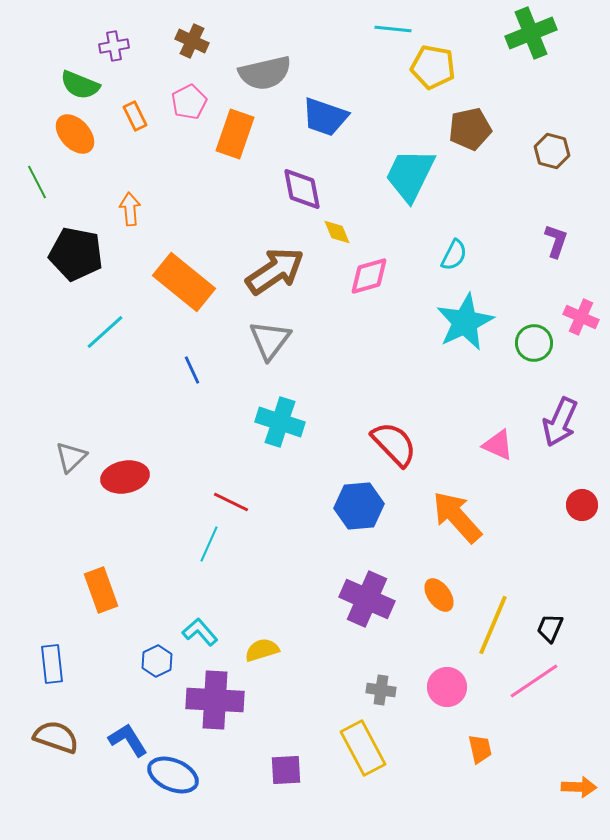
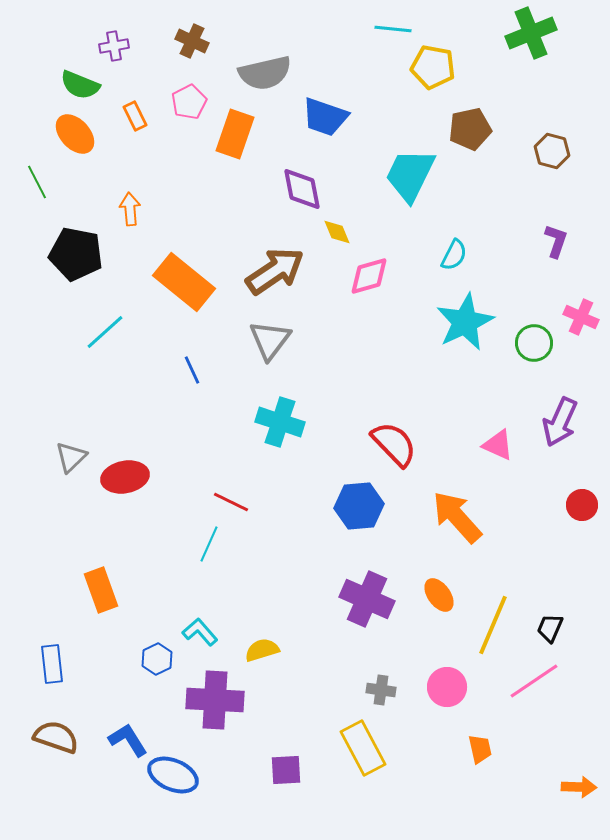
blue hexagon at (157, 661): moved 2 px up
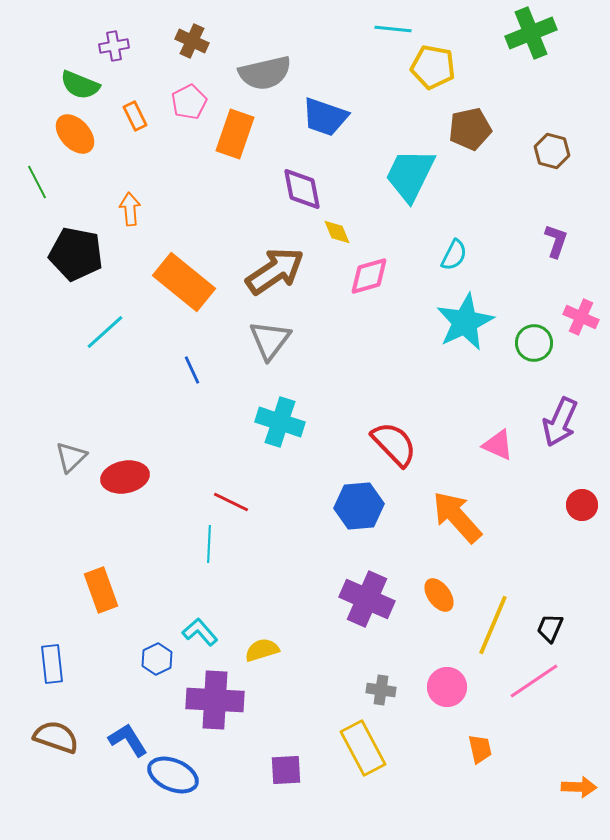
cyan line at (209, 544): rotated 21 degrees counterclockwise
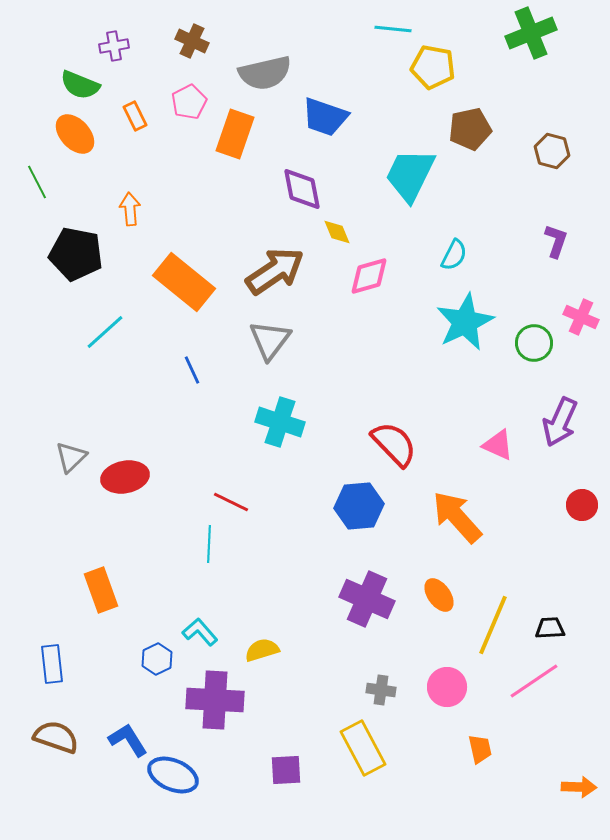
black trapezoid at (550, 628): rotated 64 degrees clockwise
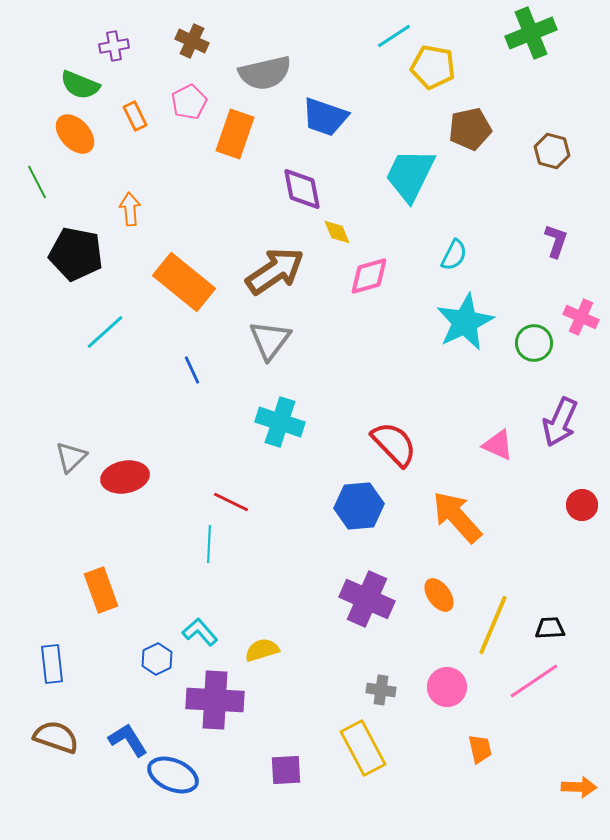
cyan line at (393, 29): moved 1 px right, 7 px down; rotated 39 degrees counterclockwise
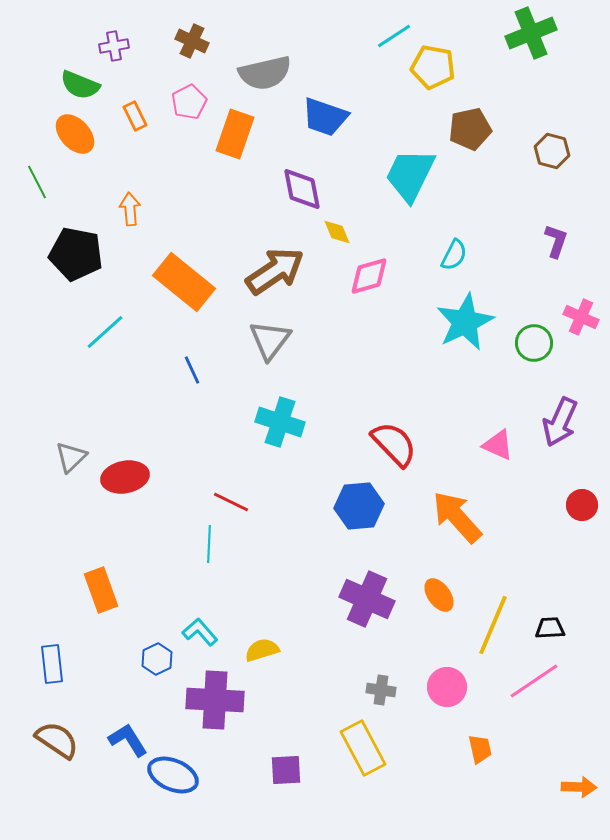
brown semicircle at (56, 737): moved 1 px right, 3 px down; rotated 15 degrees clockwise
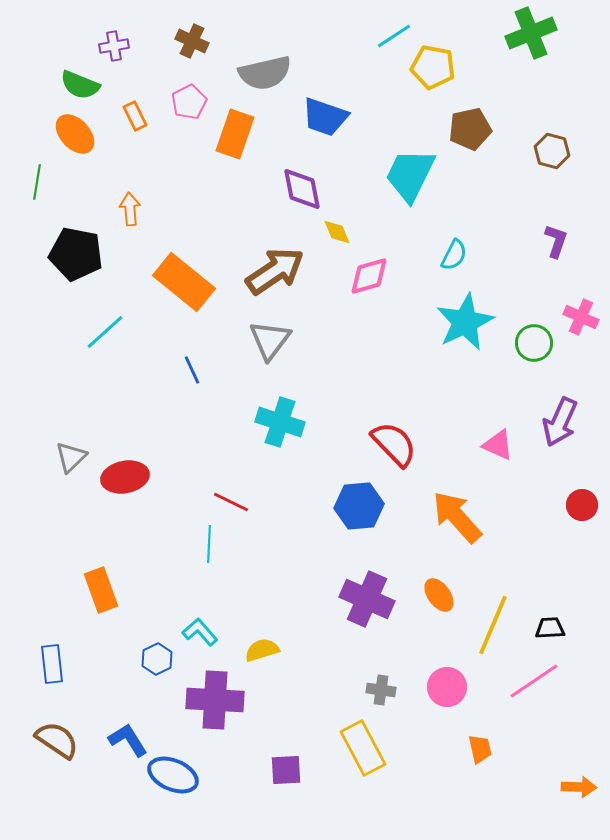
green line at (37, 182): rotated 36 degrees clockwise
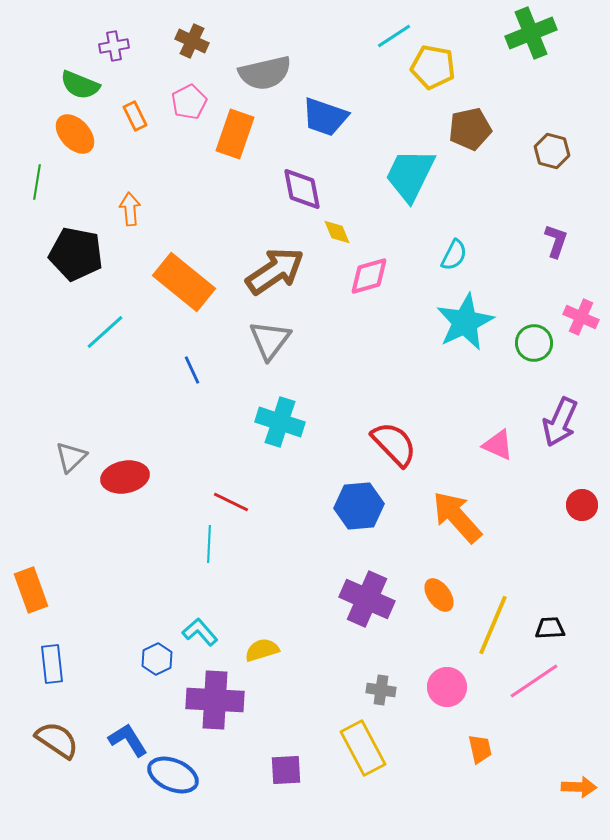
orange rectangle at (101, 590): moved 70 px left
